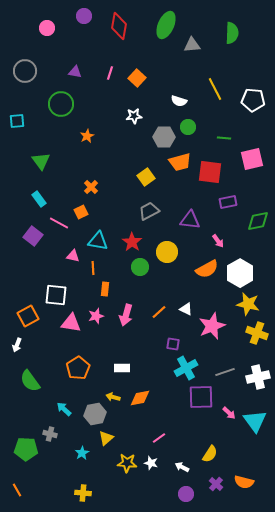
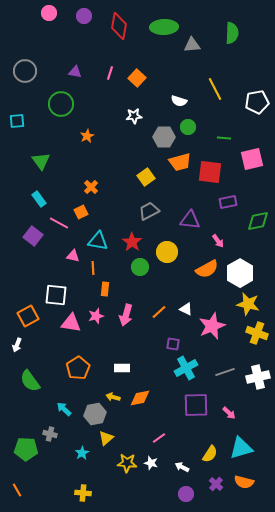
green ellipse at (166, 25): moved 2 px left, 2 px down; rotated 64 degrees clockwise
pink circle at (47, 28): moved 2 px right, 15 px up
white pentagon at (253, 100): moved 4 px right, 2 px down; rotated 15 degrees counterclockwise
purple square at (201, 397): moved 5 px left, 8 px down
cyan triangle at (255, 421): moved 14 px left, 27 px down; rotated 50 degrees clockwise
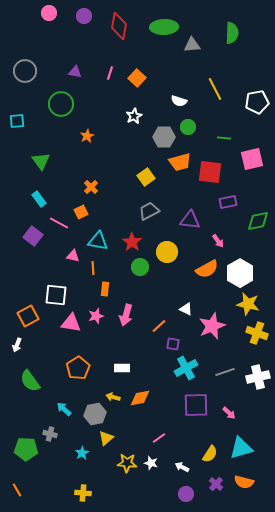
white star at (134, 116): rotated 21 degrees counterclockwise
orange line at (159, 312): moved 14 px down
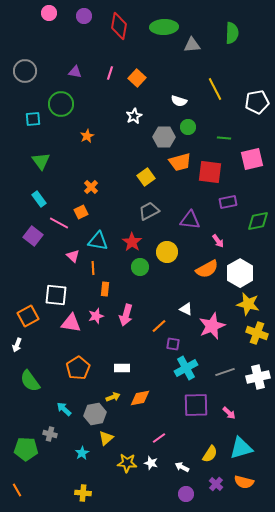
cyan square at (17, 121): moved 16 px right, 2 px up
pink triangle at (73, 256): rotated 32 degrees clockwise
yellow arrow at (113, 397): rotated 144 degrees clockwise
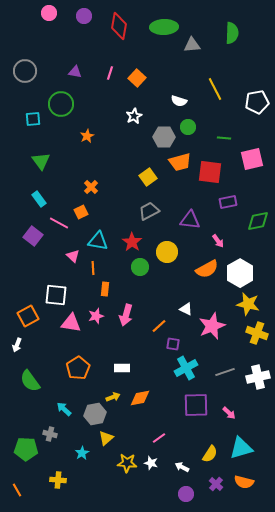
yellow square at (146, 177): moved 2 px right
yellow cross at (83, 493): moved 25 px left, 13 px up
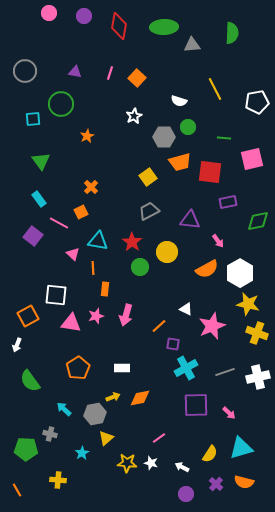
pink triangle at (73, 256): moved 2 px up
